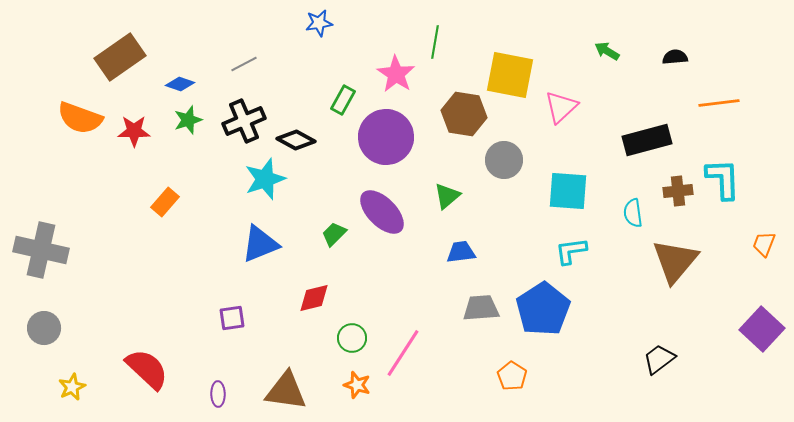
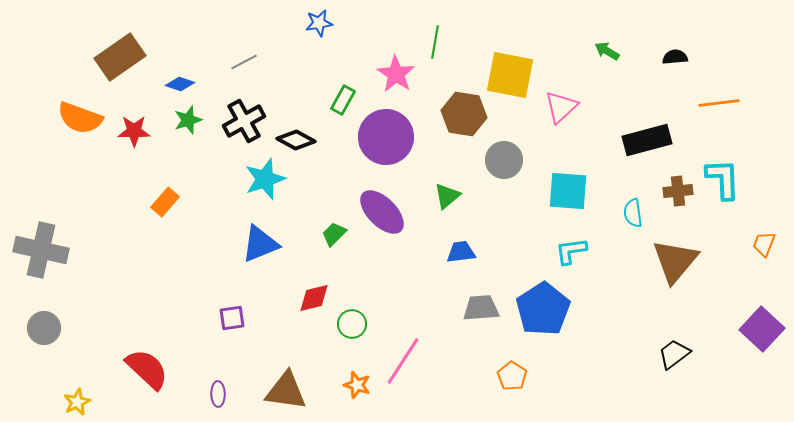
gray line at (244, 64): moved 2 px up
black cross at (244, 121): rotated 6 degrees counterclockwise
green circle at (352, 338): moved 14 px up
pink line at (403, 353): moved 8 px down
black trapezoid at (659, 359): moved 15 px right, 5 px up
yellow star at (72, 387): moved 5 px right, 15 px down
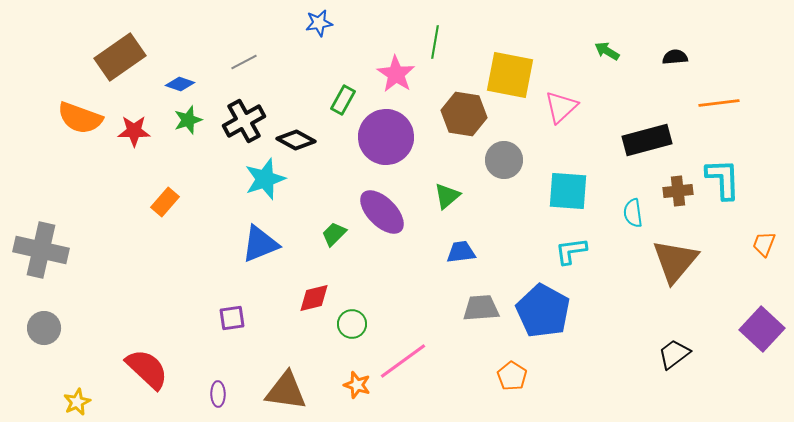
blue pentagon at (543, 309): moved 2 px down; rotated 10 degrees counterclockwise
pink line at (403, 361): rotated 21 degrees clockwise
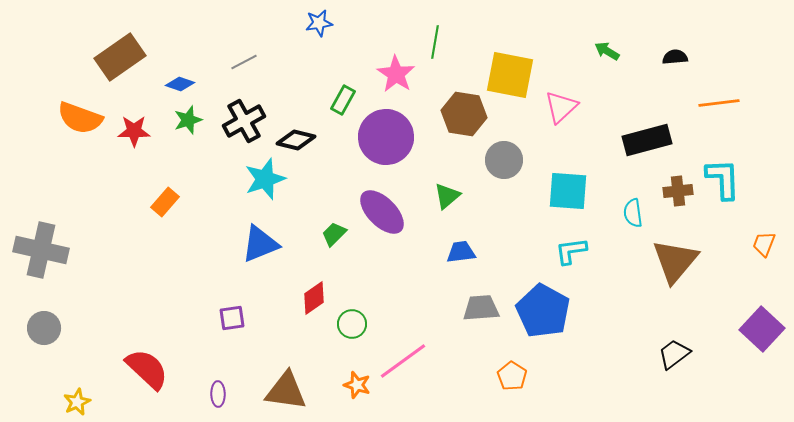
black diamond at (296, 140): rotated 15 degrees counterclockwise
red diamond at (314, 298): rotated 20 degrees counterclockwise
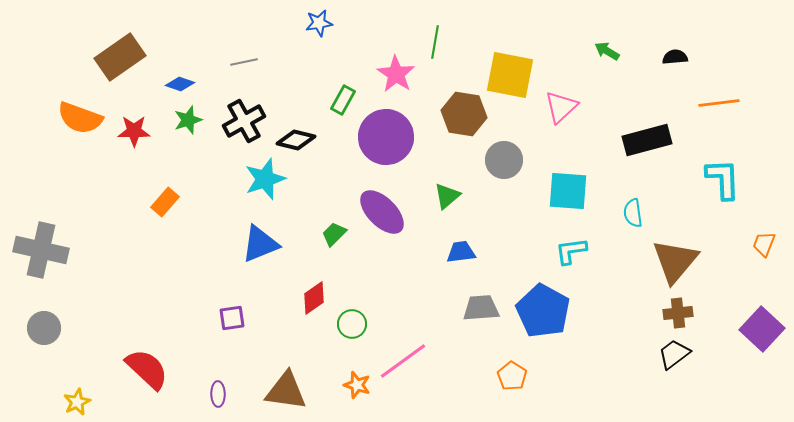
gray line at (244, 62): rotated 16 degrees clockwise
brown cross at (678, 191): moved 122 px down
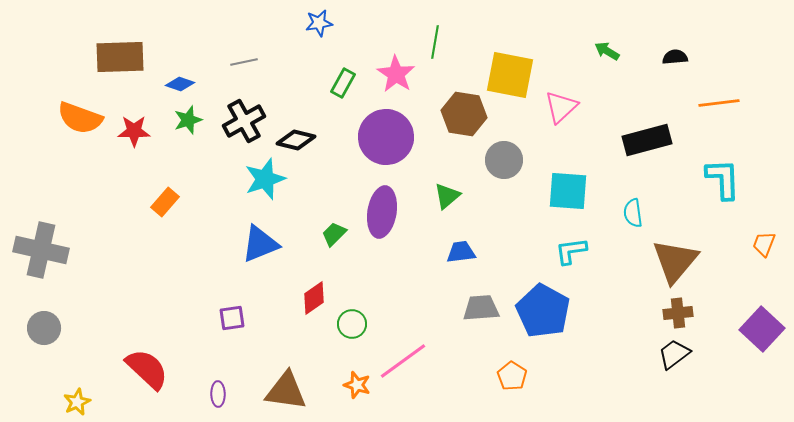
brown rectangle at (120, 57): rotated 33 degrees clockwise
green rectangle at (343, 100): moved 17 px up
purple ellipse at (382, 212): rotated 54 degrees clockwise
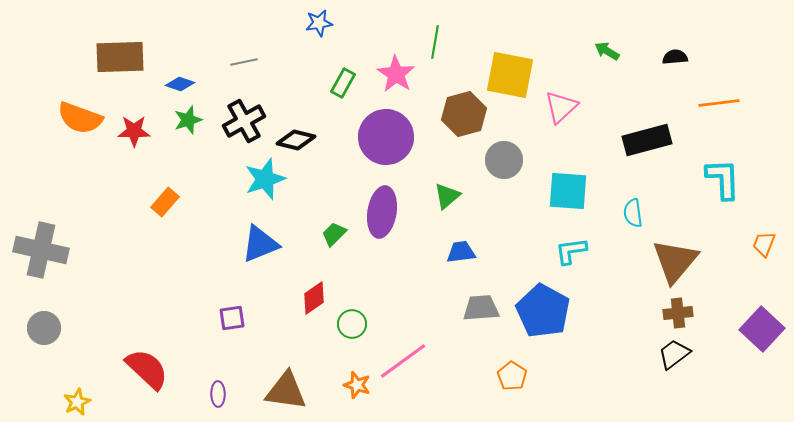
brown hexagon at (464, 114): rotated 24 degrees counterclockwise
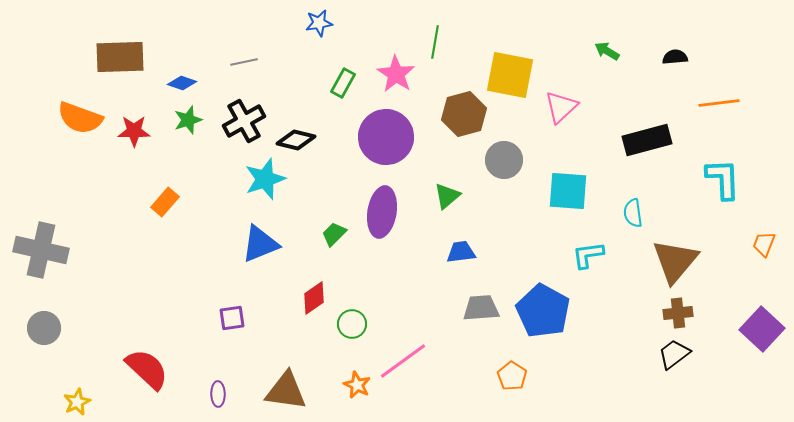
blue diamond at (180, 84): moved 2 px right, 1 px up
cyan L-shape at (571, 251): moved 17 px right, 4 px down
orange star at (357, 385): rotated 8 degrees clockwise
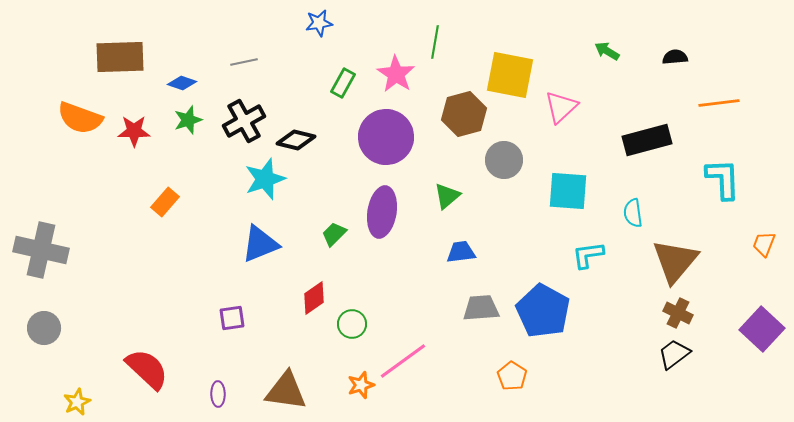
brown cross at (678, 313): rotated 32 degrees clockwise
orange star at (357, 385): moved 4 px right; rotated 28 degrees clockwise
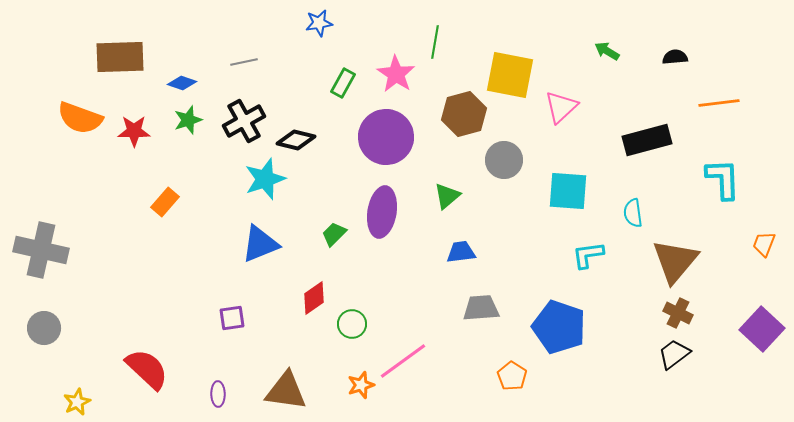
blue pentagon at (543, 311): moved 16 px right, 16 px down; rotated 10 degrees counterclockwise
